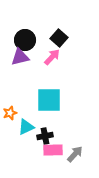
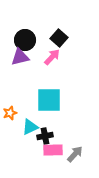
cyan triangle: moved 4 px right
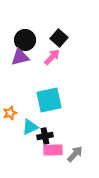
cyan square: rotated 12 degrees counterclockwise
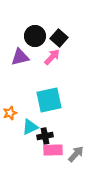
black circle: moved 10 px right, 4 px up
gray arrow: moved 1 px right
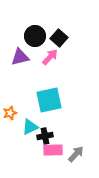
pink arrow: moved 2 px left
